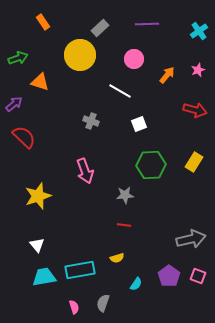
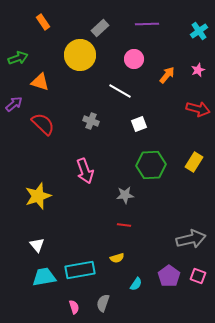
red arrow: moved 3 px right, 1 px up
red semicircle: moved 19 px right, 13 px up
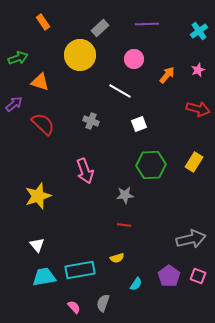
pink semicircle: rotated 24 degrees counterclockwise
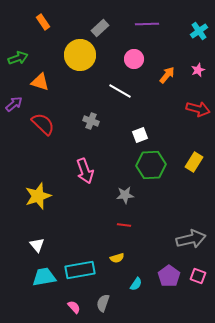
white square: moved 1 px right, 11 px down
